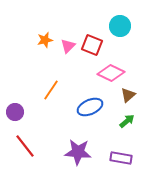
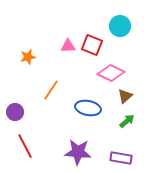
orange star: moved 17 px left, 17 px down
pink triangle: rotated 42 degrees clockwise
brown triangle: moved 3 px left, 1 px down
blue ellipse: moved 2 px left, 1 px down; rotated 35 degrees clockwise
red line: rotated 10 degrees clockwise
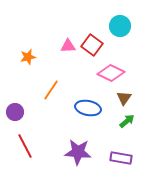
red square: rotated 15 degrees clockwise
brown triangle: moved 1 px left, 2 px down; rotated 14 degrees counterclockwise
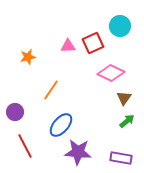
red square: moved 1 px right, 2 px up; rotated 30 degrees clockwise
blue ellipse: moved 27 px left, 17 px down; rotated 60 degrees counterclockwise
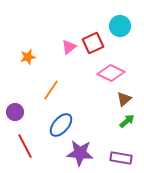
pink triangle: moved 1 px right, 1 px down; rotated 35 degrees counterclockwise
brown triangle: moved 1 px down; rotated 14 degrees clockwise
purple star: moved 2 px right, 1 px down
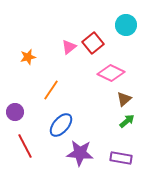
cyan circle: moved 6 px right, 1 px up
red square: rotated 15 degrees counterclockwise
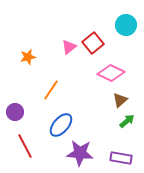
brown triangle: moved 4 px left, 1 px down
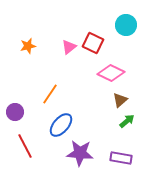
red square: rotated 25 degrees counterclockwise
orange star: moved 11 px up
orange line: moved 1 px left, 4 px down
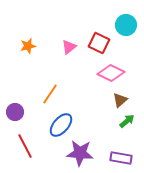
red square: moved 6 px right
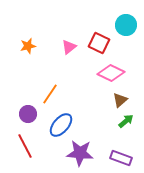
purple circle: moved 13 px right, 2 px down
green arrow: moved 1 px left
purple rectangle: rotated 10 degrees clockwise
